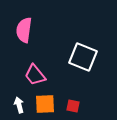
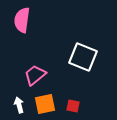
pink semicircle: moved 2 px left, 10 px up
pink trapezoid: rotated 90 degrees clockwise
orange square: rotated 10 degrees counterclockwise
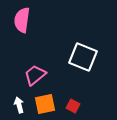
red square: rotated 16 degrees clockwise
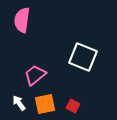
white arrow: moved 2 px up; rotated 21 degrees counterclockwise
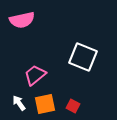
pink semicircle: rotated 110 degrees counterclockwise
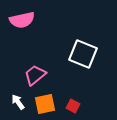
white square: moved 3 px up
white arrow: moved 1 px left, 1 px up
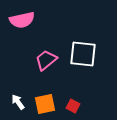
white square: rotated 16 degrees counterclockwise
pink trapezoid: moved 11 px right, 15 px up
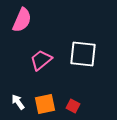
pink semicircle: rotated 55 degrees counterclockwise
pink trapezoid: moved 5 px left
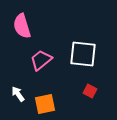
pink semicircle: moved 6 px down; rotated 140 degrees clockwise
white arrow: moved 8 px up
red square: moved 17 px right, 15 px up
